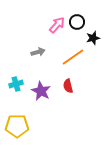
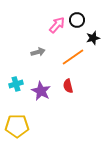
black circle: moved 2 px up
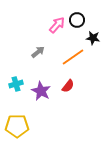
black star: rotated 24 degrees clockwise
gray arrow: rotated 24 degrees counterclockwise
red semicircle: rotated 128 degrees counterclockwise
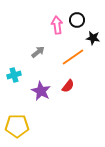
pink arrow: rotated 48 degrees counterclockwise
cyan cross: moved 2 px left, 9 px up
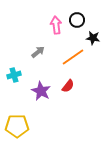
pink arrow: moved 1 px left
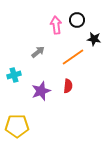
black star: moved 1 px right, 1 px down
red semicircle: rotated 32 degrees counterclockwise
purple star: rotated 24 degrees clockwise
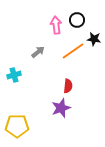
orange line: moved 6 px up
purple star: moved 20 px right, 17 px down
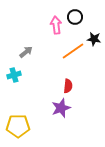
black circle: moved 2 px left, 3 px up
gray arrow: moved 12 px left
yellow pentagon: moved 1 px right
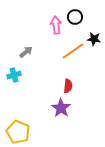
purple star: rotated 18 degrees counterclockwise
yellow pentagon: moved 6 px down; rotated 25 degrees clockwise
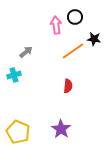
purple star: moved 21 px down
